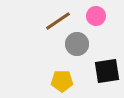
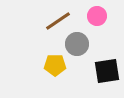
pink circle: moved 1 px right
yellow pentagon: moved 7 px left, 16 px up
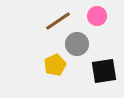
yellow pentagon: rotated 25 degrees counterclockwise
black square: moved 3 px left
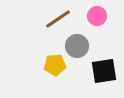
brown line: moved 2 px up
gray circle: moved 2 px down
yellow pentagon: rotated 20 degrees clockwise
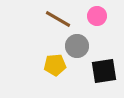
brown line: rotated 64 degrees clockwise
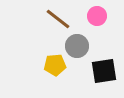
brown line: rotated 8 degrees clockwise
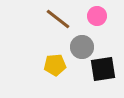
gray circle: moved 5 px right, 1 px down
black square: moved 1 px left, 2 px up
